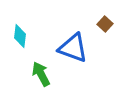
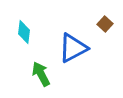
cyan diamond: moved 4 px right, 4 px up
blue triangle: rotated 48 degrees counterclockwise
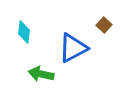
brown square: moved 1 px left, 1 px down
green arrow: rotated 50 degrees counterclockwise
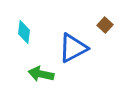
brown square: moved 1 px right
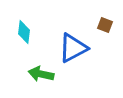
brown square: rotated 21 degrees counterclockwise
